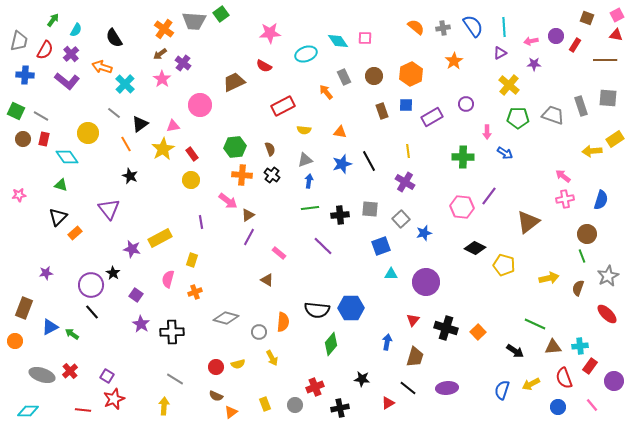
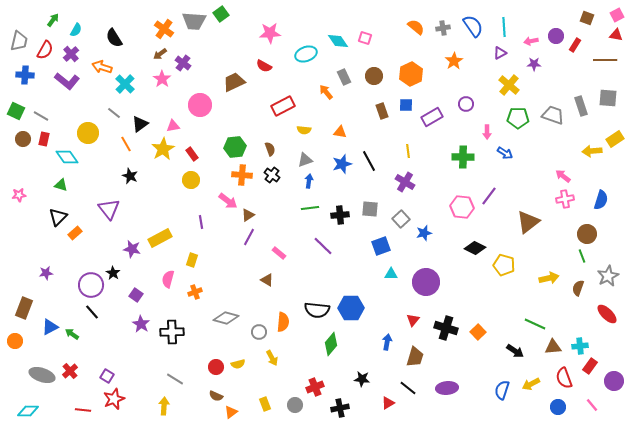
pink square at (365, 38): rotated 16 degrees clockwise
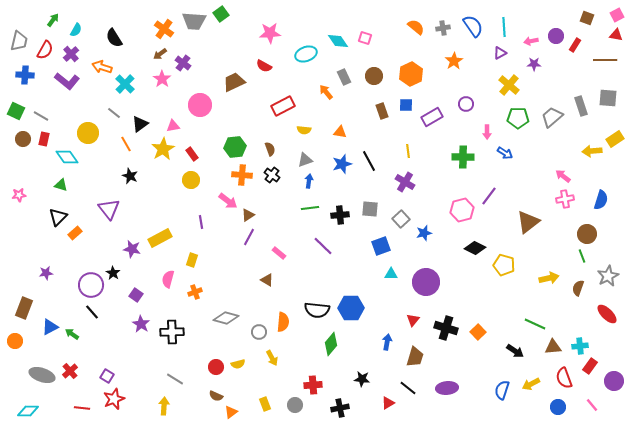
gray trapezoid at (553, 115): moved 1 px left, 2 px down; rotated 60 degrees counterclockwise
pink hexagon at (462, 207): moved 3 px down; rotated 20 degrees counterclockwise
red cross at (315, 387): moved 2 px left, 2 px up; rotated 18 degrees clockwise
red line at (83, 410): moved 1 px left, 2 px up
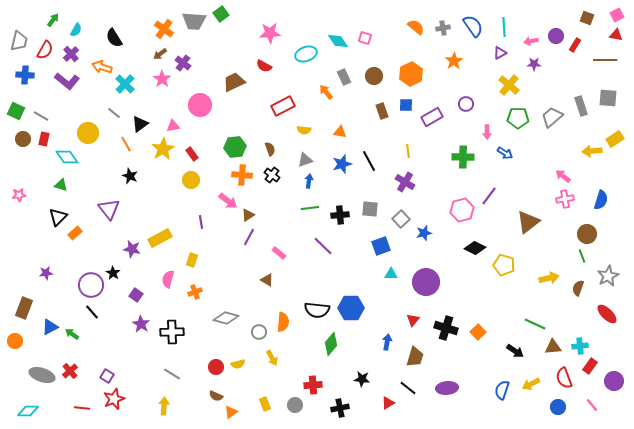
gray line at (175, 379): moved 3 px left, 5 px up
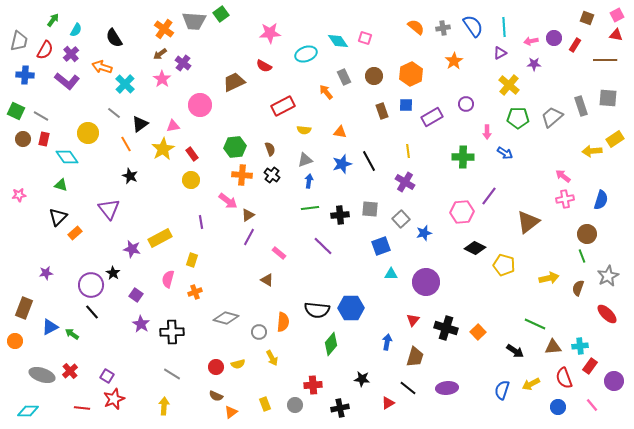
purple circle at (556, 36): moved 2 px left, 2 px down
pink hexagon at (462, 210): moved 2 px down; rotated 10 degrees clockwise
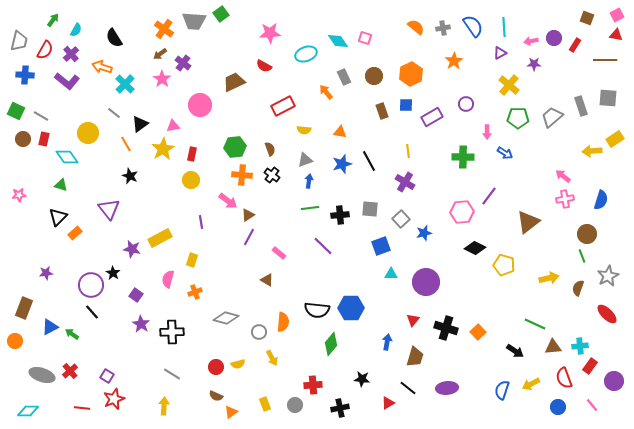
red rectangle at (192, 154): rotated 48 degrees clockwise
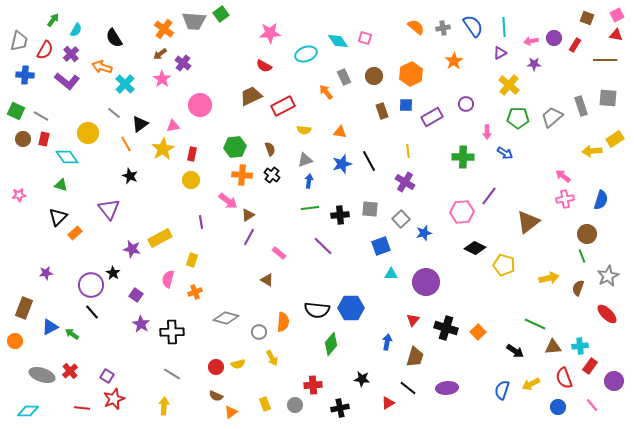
brown trapezoid at (234, 82): moved 17 px right, 14 px down
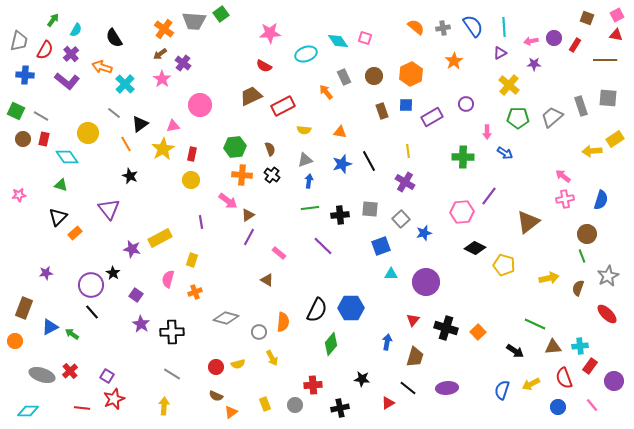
black semicircle at (317, 310): rotated 70 degrees counterclockwise
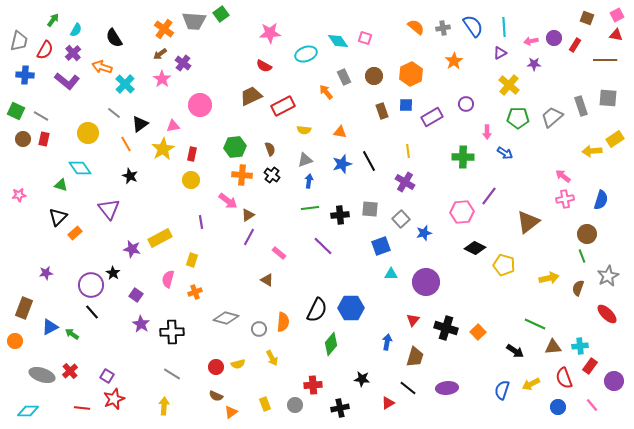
purple cross at (71, 54): moved 2 px right, 1 px up
cyan diamond at (67, 157): moved 13 px right, 11 px down
gray circle at (259, 332): moved 3 px up
